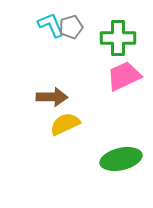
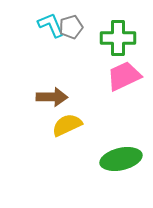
yellow semicircle: moved 2 px right, 1 px down
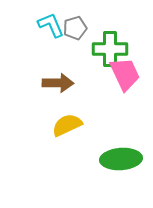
gray pentagon: moved 4 px right, 1 px down
green cross: moved 8 px left, 11 px down
pink trapezoid: moved 1 px right, 2 px up; rotated 90 degrees clockwise
brown arrow: moved 6 px right, 14 px up
green ellipse: rotated 9 degrees clockwise
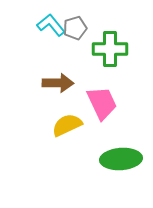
cyan L-shape: rotated 16 degrees counterclockwise
pink trapezoid: moved 23 px left, 29 px down
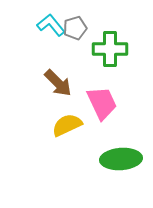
brown arrow: rotated 44 degrees clockwise
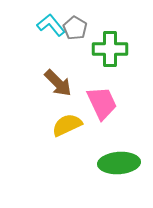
gray pentagon: rotated 25 degrees counterclockwise
green ellipse: moved 2 px left, 4 px down
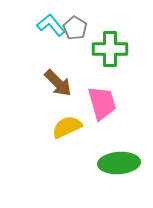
pink trapezoid: rotated 9 degrees clockwise
yellow semicircle: moved 2 px down
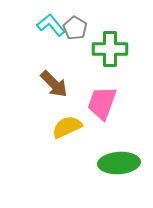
brown arrow: moved 4 px left, 1 px down
pink trapezoid: rotated 144 degrees counterclockwise
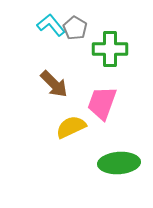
yellow semicircle: moved 4 px right
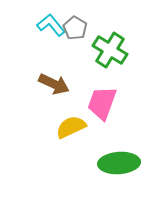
green cross: moved 1 px down; rotated 32 degrees clockwise
brown arrow: rotated 20 degrees counterclockwise
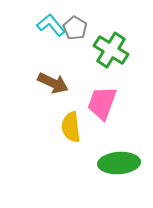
green cross: moved 1 px right
brown arrow: moved 1 px left, 1 px up
yellow semicircle: rotated 72 degrees counterclockwise
